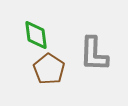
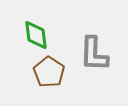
brown pentagon: moved 3 px down
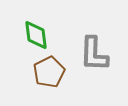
brown pentagon: rotated 12 degrees clockwise
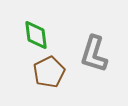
gray L-shape: rotated 15 degrees clockwise
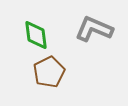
gray L-shape: moved 25 px up; rotated 96 degrees clockwise
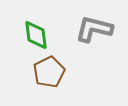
gray L-shape: rotated 9 degrees counterclockwise
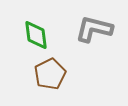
brown pentagon: moved 1 px right, 2 px down
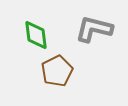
brown pentagon: moved 7 px right, 3 px up
